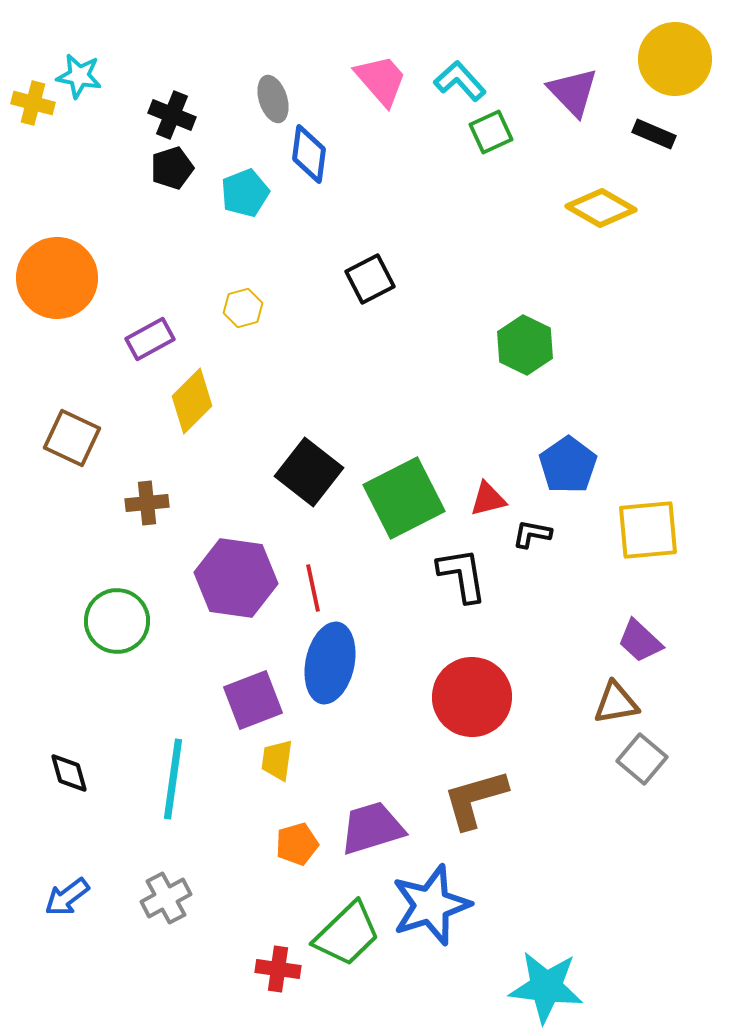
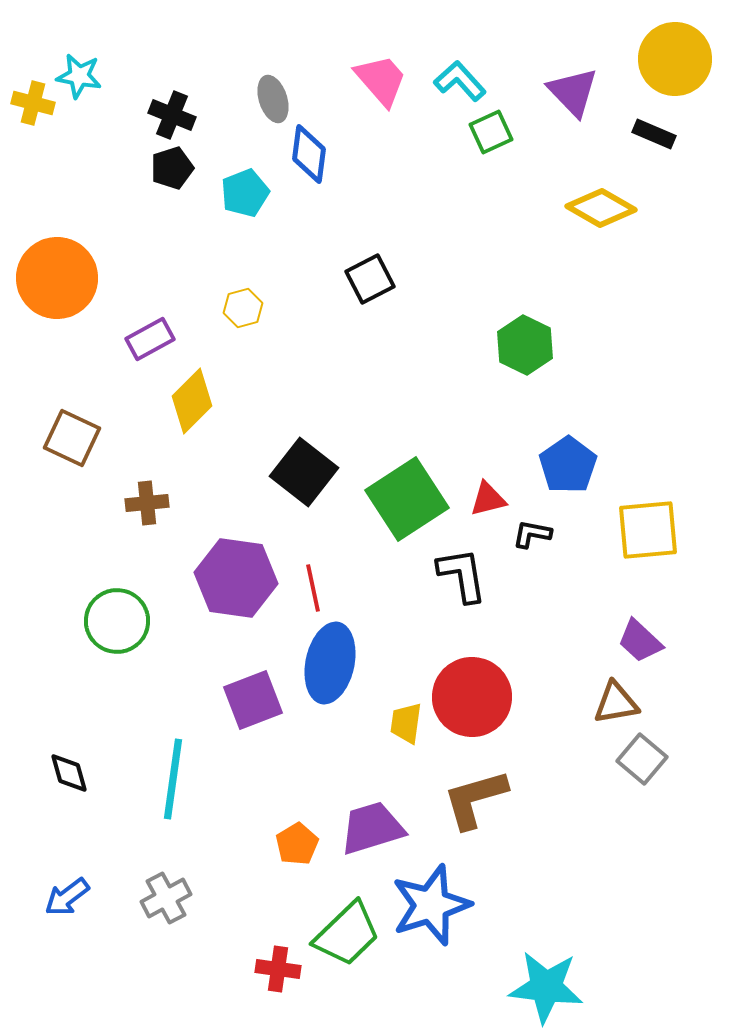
black square at (309, 472): moved 5 px left
green square at (404, 498): moved 3 px right, 1 px down; rotated 6 degrees counterclockwise
yellow trapezoid at (277, 760): moved 129 px right, 37 px up
orange pentagon at (297, 844): rotated 15 degrees counterclockwise
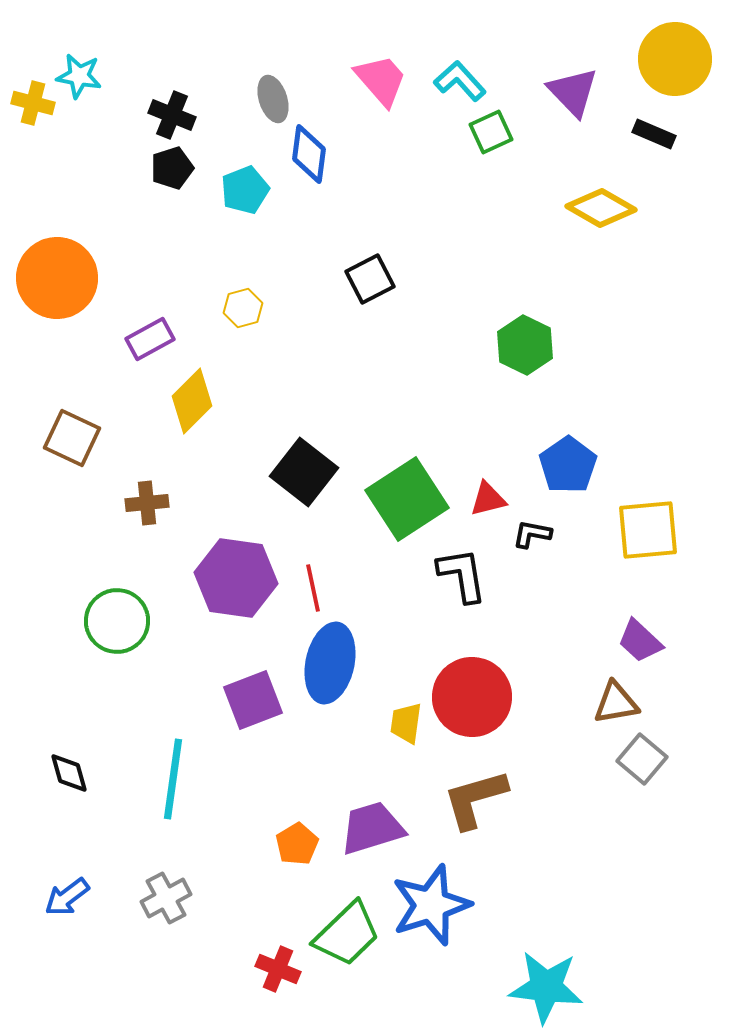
cyan pentagon at (245, 193): moved 3 px up
red cross at (278, 969): rotated 15 degrees clockwise
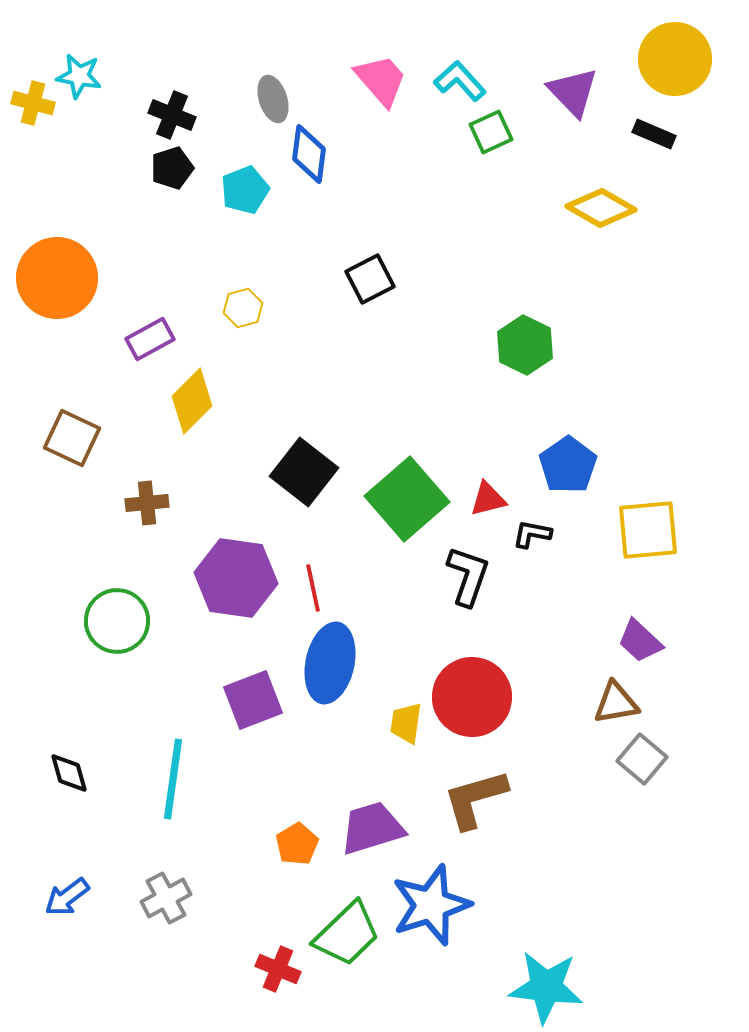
green square at (407, 499): rotated 8 degrees counterclockwise
black L-shape at (462, 575): moved 6 px right, 1 px down; rotated 28 degrees clockwise
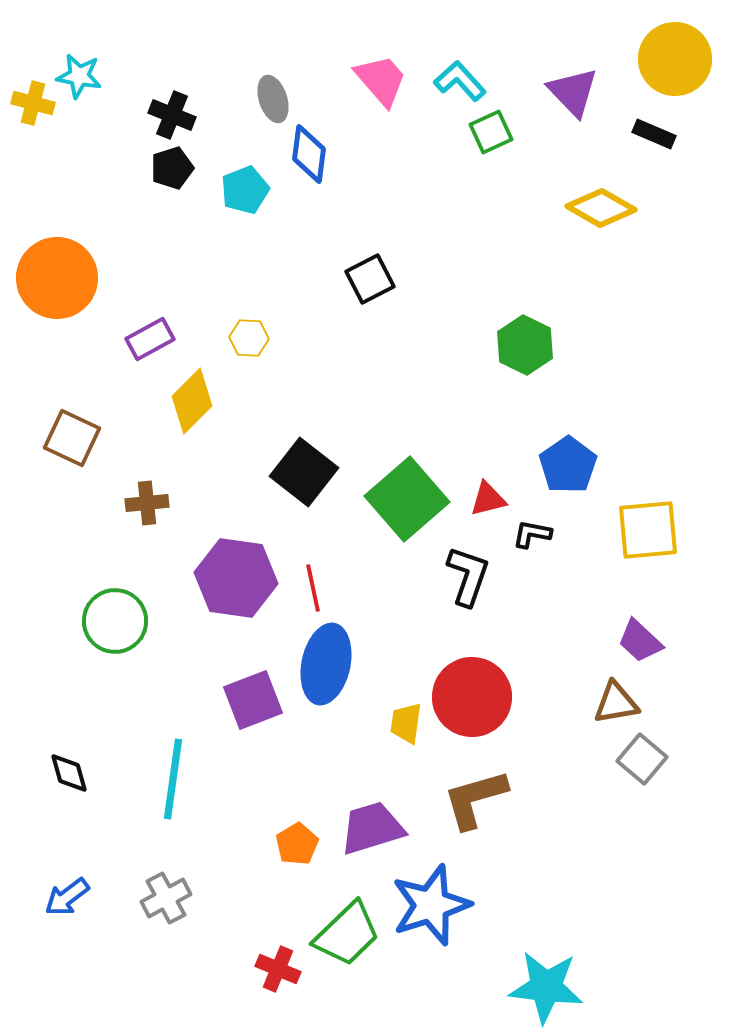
yellow hexagon at (243, 308): moved 6 px right, 30 px down; rotated 18 degrees clockwise
green circle at (117, 621): moved 2 px left
blue ellipse at (330, 663): moved 4 px left, 1 px down
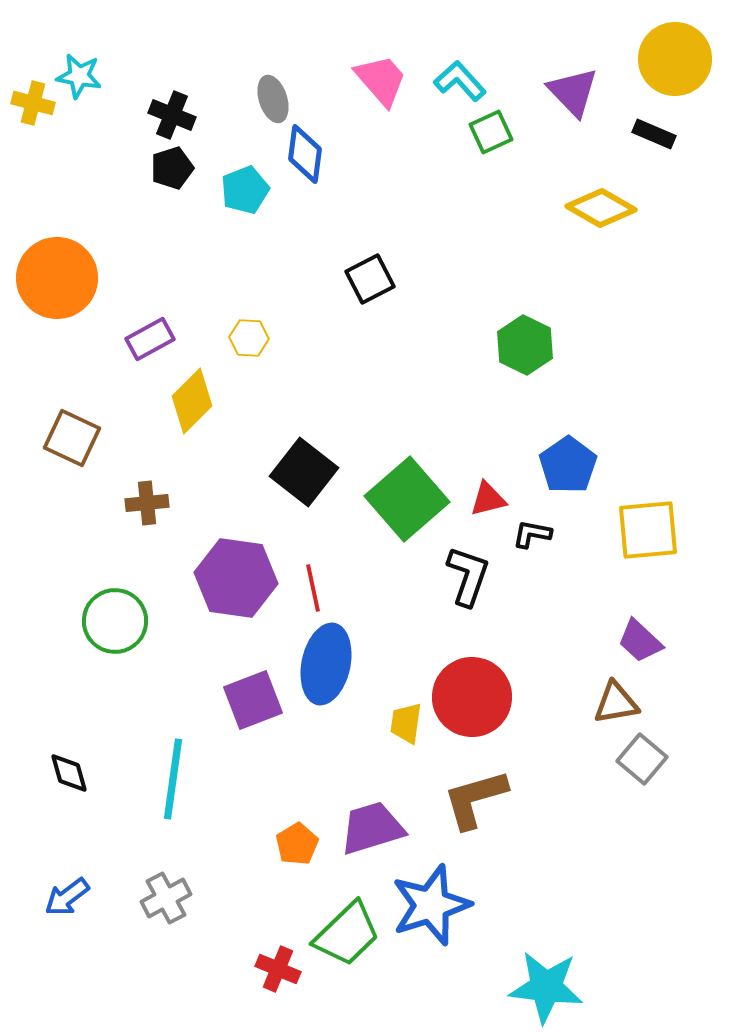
blue diamond at (309, 154): moved 4 px left
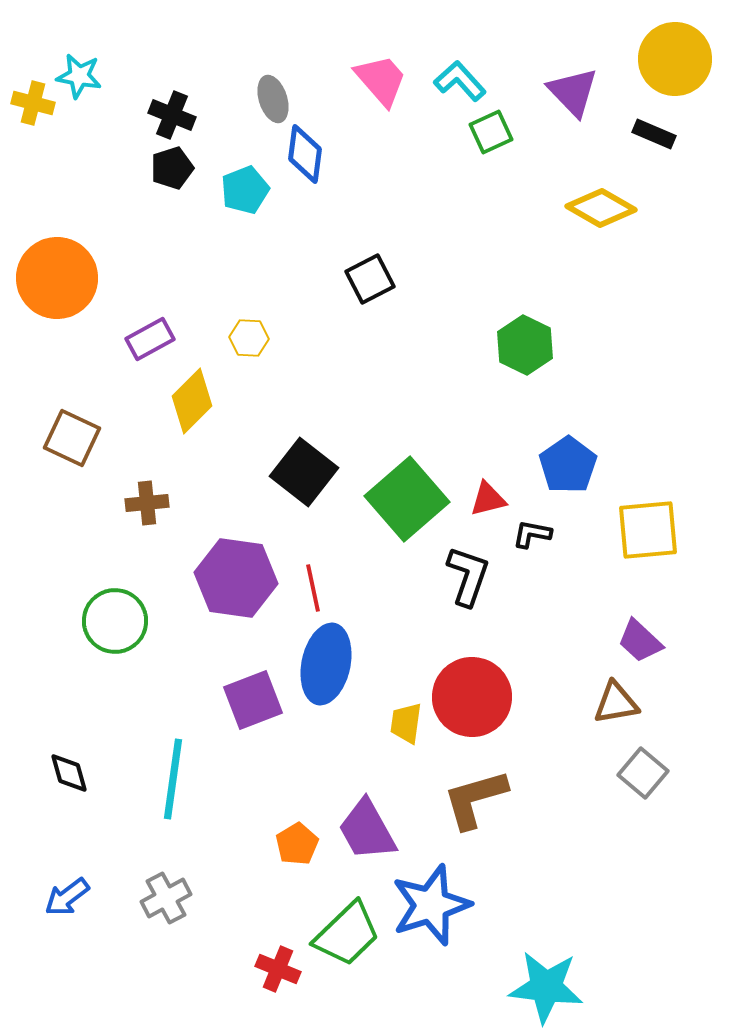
gray square at (642, 759): moved 1 px right, 14 px down
purple trapezoid at (372, 828): moved 5 px left, 2 px down; rotated 102 degrees counterclockwise
